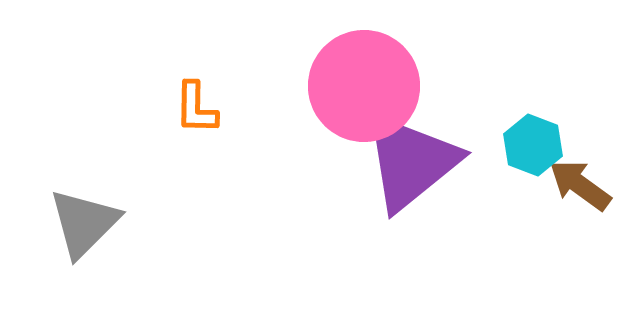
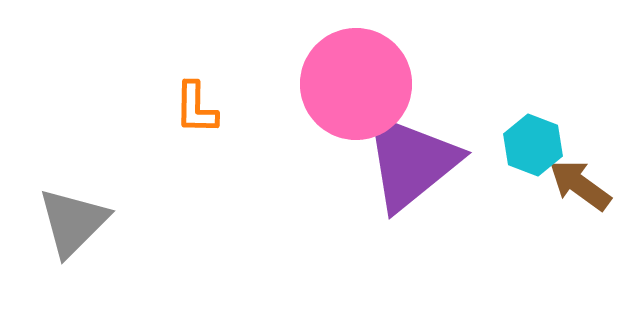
pink circle: moved 8 px left, 2 px up
gray triangle: moved 11 px left, 1 px up
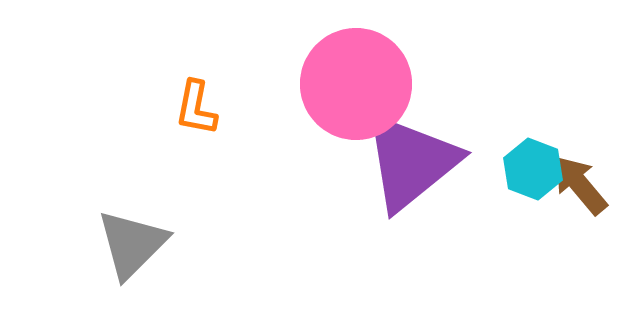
orange L-shape: rotated 10 degrees clockwise
cyan hexagon: moved 24 px down
brown arrow: rotated 14 degrees clockwise
gray triangle: moved 59 px right, 22 px down
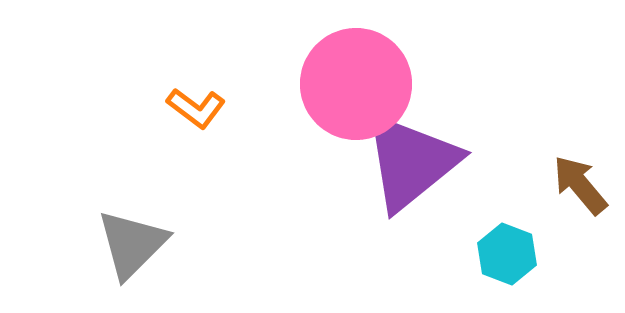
orange L-shape: rotated 64 degrees counterclockwise
cyan hexagon: moved 26 px left, 85 px down
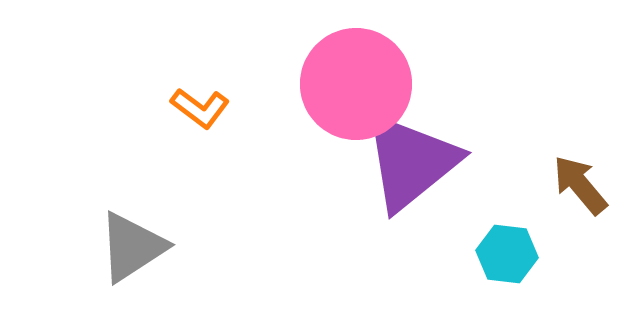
orange L-shape: moved 4 px right
gray triangle: moved 3 px down; rotated 12 degrees clockwise
cyan hexagon: rotated 14 degrees counterclockwise
